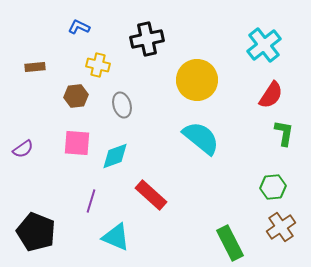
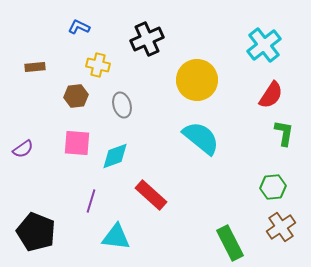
black cross: rotated 12 degrees counterclockwise
cyan triangle: rotated 16 degrees counterclockwise
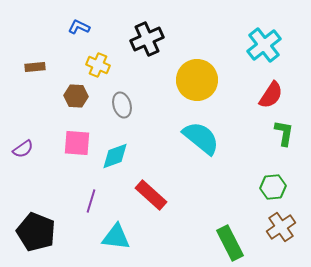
yellow cross: rotated 10 degrees clockwise
brown hexagon: rotated 10 degrees clockwise
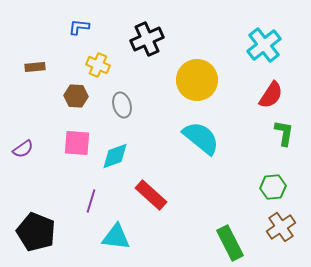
blue L-shape: rotated 20 degrees counterclockwise
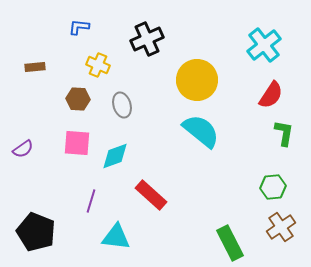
brown hexagon: moved 2 px right, 3 px down
cyan semicircle: moved 7 px up
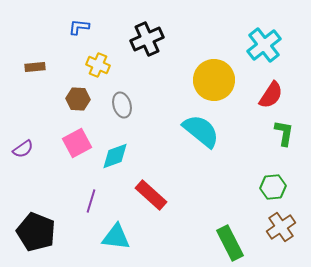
yellow circle: moved 17 px right
pink square: rotated 32 degrees counterclockwise
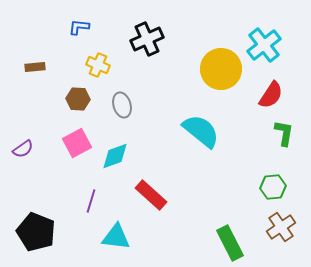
yellow circle: moved 7 px right, 11 px up
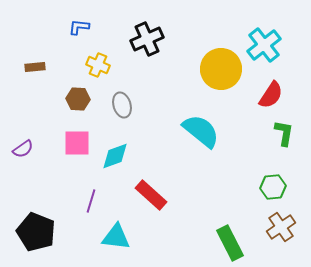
pink square: rotated 28 degrees clockwise
